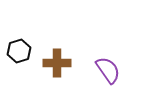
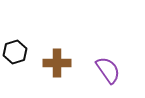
black hexagon: moved 4 px left, 1 px down
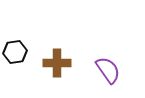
black hexagon: rotated 10 degrees clockwise
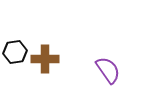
brown cross: moved 12 px left, 4 px up
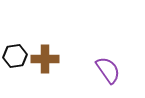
black hexagon: moved 4 px down
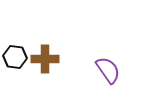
black hexagon: moved 1 px down; rotated 15 degrees clockwise
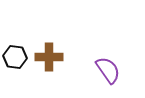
brown cross: moved 4 px right, 2 px up
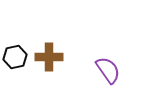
black hexagon: rotated 20 degrees counterclockwise
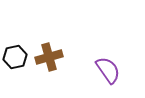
brown cross: rotated 16 degrees counterclockwise
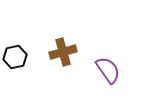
brown cross: moved 14 px right, 5 px up
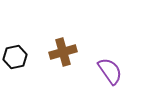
purple semicircle: moved 2 px right, 1 px down
